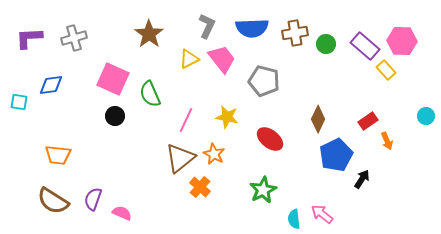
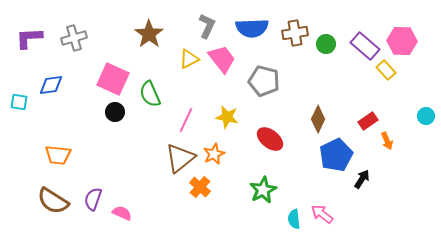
black circle: moved 4 px up
orange star: rotated 20 degrees clockwise
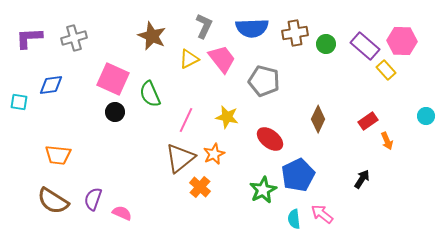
gray L-shape: moved 3 px left
brown star: moved 3 px right, 2 px down; rotated 12 degrees counterclockwise
blue pentagon: moved 38 px left, 20 px down
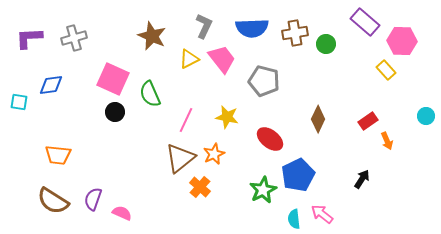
purple rectangle: moved 24 px up
